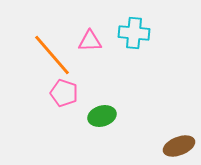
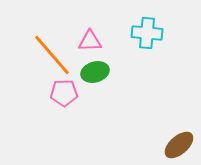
cyan cross: moved 13 px right
pink pentagon: rotated 20 degrees counterclockwise
green ellipse: moved 7 px left, 44 px up
brown ellipse: moved 1 px up; rotated 20 degrees counterclockwise
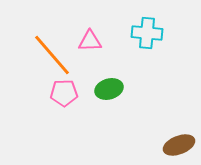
green ellipse: moved 14 px right, 17 px down
brown ellipse: rotated 20 degrees clockwise
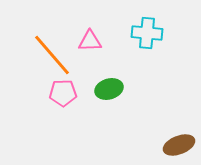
pink pentagon: moved 1 px left
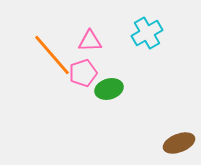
cyan cross: rotated 36 degrees counterclockwise
pink pentagon: moved 20 px right, 20 px up; rotated 16 degrees counterclockwise
brown ellipse: moved 2 px up
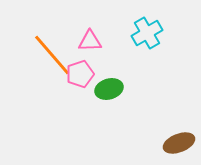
pink pentagon: moved 3 px left, 1 px down
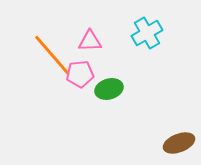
pink pentagon: rotated 12 degrees clockwise
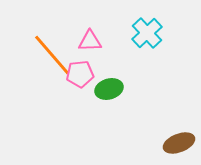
cyan cross: rotated 12 degrees counterclockwise
